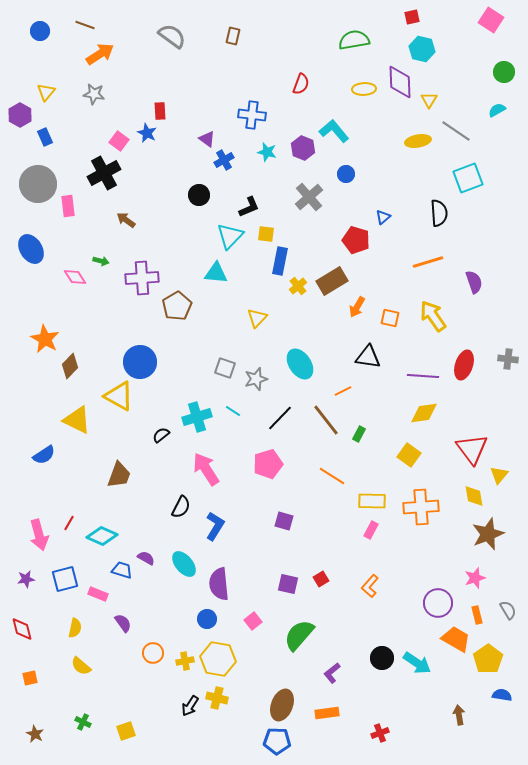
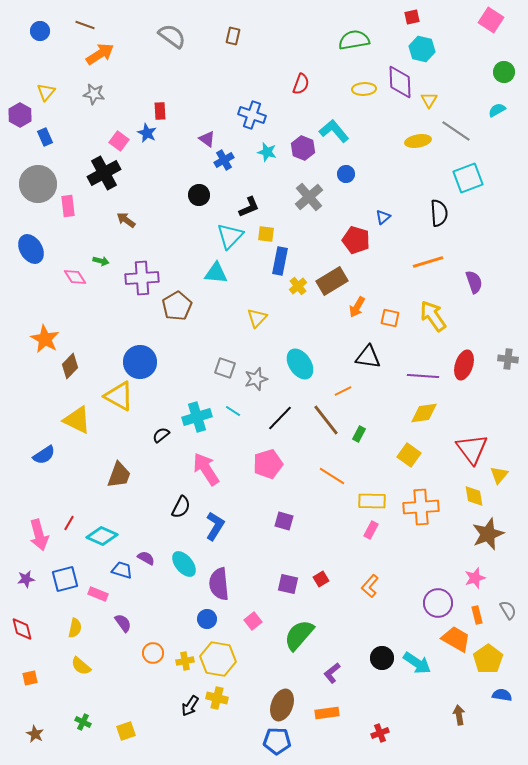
blue cross at (252, 115): rotated 12 degrees clockwise
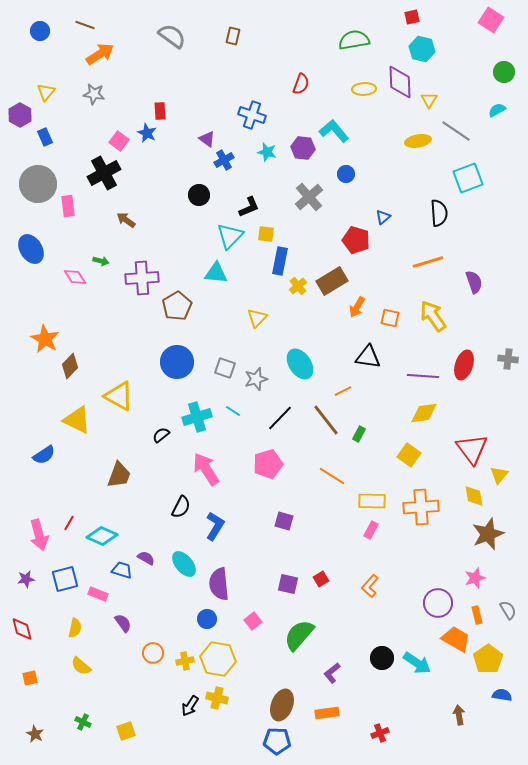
purple hexagon at (303, 148): rotated 15 degrees counterclockwise
blue circle at (140, 362): moved 37 px right
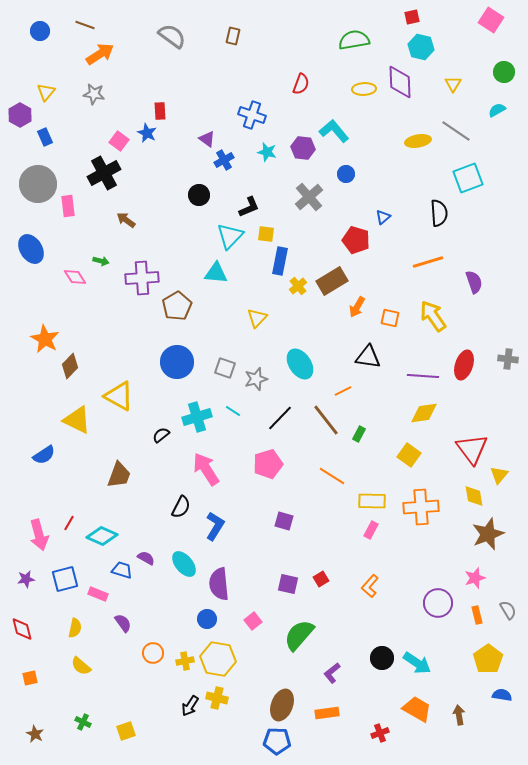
cyan hexagon at (422, 49): moved 1 px left, 2 px up
yellow triangle at (429, 100): moved 24 px right, 16 px up
orange trapezoid at (456, 639): moved 39 px left, 70 px down
